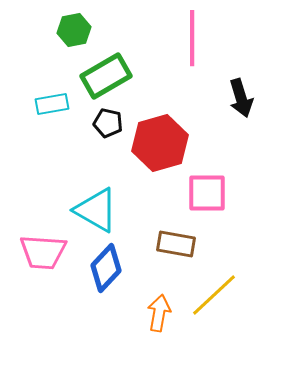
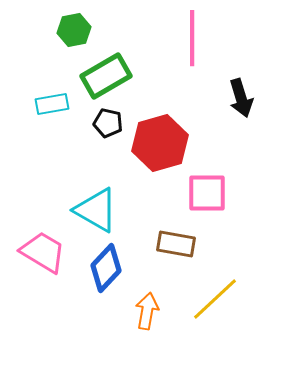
pink trapezoid: rotated 153 degrees counterclockwise
yellow line: moved 1 px right, 4 px down
orange arrow: moved 12 px left, 2 px up
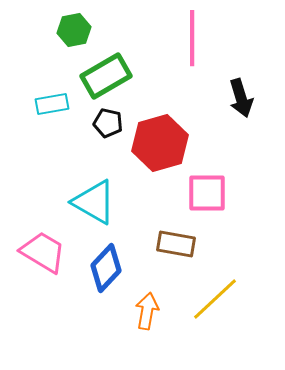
cyan triangle: moved 2 px left, 8 px up
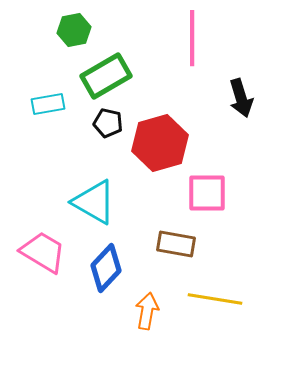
cyan rectangle: moved 4 px left
yellow line: rotated 52 degrees clockwise
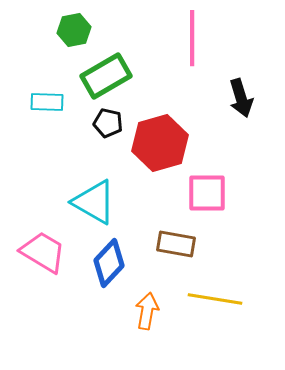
cyan rectangle: moved 1 px left, 2 px up; rotated 12 degrees clockwise
blue diamond: moved 3 px right, 5 px up
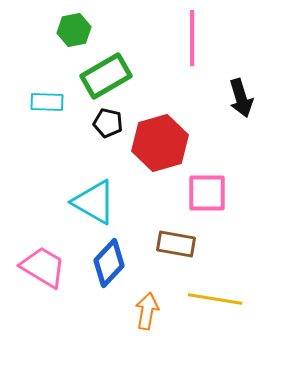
pink trapezoid: moved 15 px down
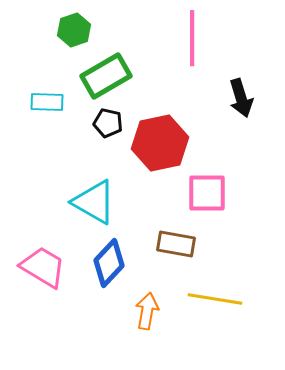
green hexagon: rotated 8 degrees counterclockwise
red hexagon: rotated 4 degrees clockwise
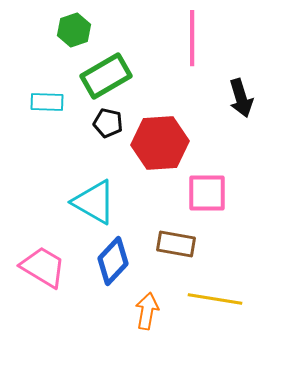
red hexagon: rotated 8 degrees clockwise
blue diamond: moved 4 px right, 2 px up
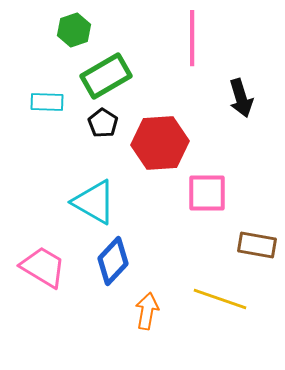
black pentagon: moved 5 px left; rotated 20 degrees clockwise
brown rectangle: moved 81 px right, 1 px down
yellow line: moved 5 px right; rotated 10 degrees clockwise
